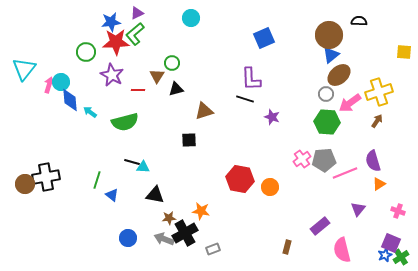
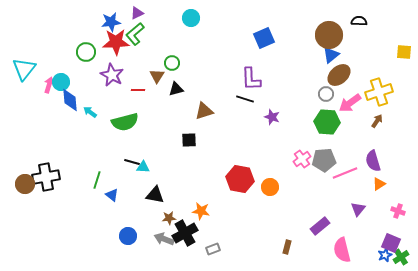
blue circle at (128, 238): moved 2 px up
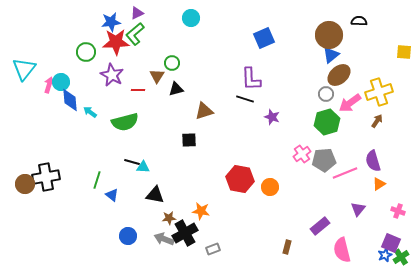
green hexagon at (327, 122): rotated 20 degrees counterclockwise
pink cross at (302, 159): moved 5 px up
